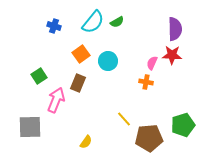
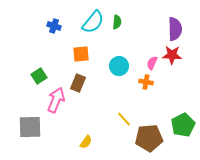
green semicircle: rotated 56 degrees counterclockwise
orange square: rotated 30 degrees clockwise
cyan circle: moved 11 px right, 5 px down
green pentagon: rotated 10 degrees counterclockwise
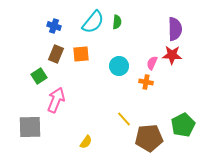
brown rectangle: moved 22 px left, 29 px up
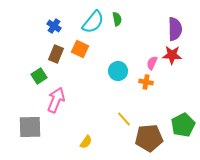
green semicircle: moved 3 px up; rotated 16 degrees counterclockwise
blue cross: rotated 16 degrees clockwise
orange square: moved 1 px left, 5 px up; rotated 30 degrees clockwise
cyan circle: moved 1 px left, 5 px down
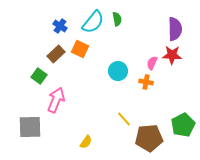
blue cross: moved 6 px right
brown rectangle: rotated 24 degrees clockwise
green square: rotated 21 degrees counterclockwise
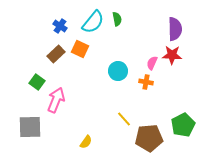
green square: moved 2 px left, 6 px down
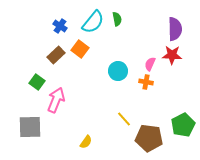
orange square: rotated 12 degrees clockwise
brown rectangle: moved 1 px down
pink semicircle: moved 2 px left, 1 px down
brown pentagon: rotated 12 degrees clockwise
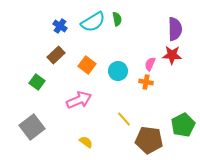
cyan semicircle: rotated 20 degrees clockwise
orange square: moved 7 px right, 16 px down
pink arrow: moved 23 px right; rotated 45 degrees clockwise
gray square: moved 2 px right; rotated 35 degrees counterclockwise
brown pentagon: moved 2 px down
yellow semicircle: rotated 88 degrees counterclockwise
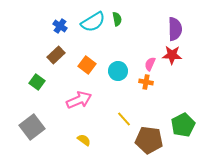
yellow semicircle: moved 2 px left, 2 px up
